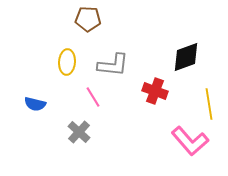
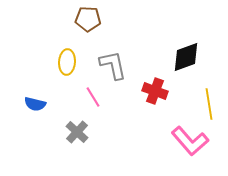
gray L-shape: rotated 108 degrees counterclockwise
gray cross: moved 2 px left
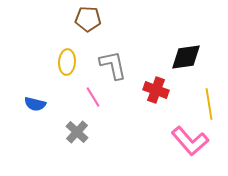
black diamond: rotated 12 degrees clockwise
red cross: moved 1 px right, 1 px up
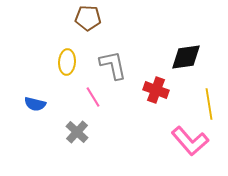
brown pentagon: moved 1 px up
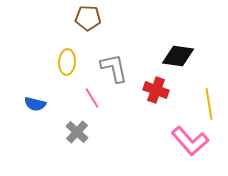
black diamond: moved 8 px left, 1 px up; rotated 16 degrees clockwise
gray L-shape: moved 1 px right, 3 px down
pink line: moved 1 px left, 1 px down
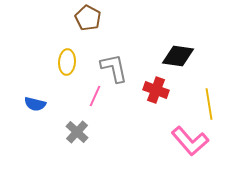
brown pentagon: rotated 25 degrees clockwise
pink line: moved 3 px right, 2 px up; rotated 55 degrees clockwise
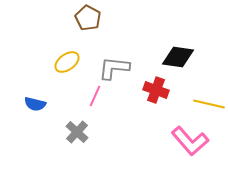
black diamond: moved 1 px down
yellow ellipse: rotated 50 degrees clockwise
gray L-shape: rotated 72 degrees counterclockwise
yellow line: rotated 68 degrees counterclockwise
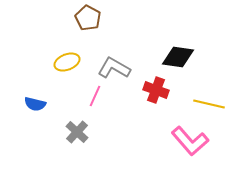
yellow ellipse: rotated 15 degrees clockwise
gray L-shape: rotated 24 degrees clockwise
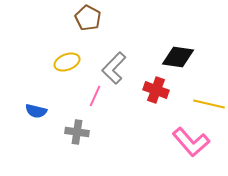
gray L-shape: rotated 76 degrees counterclockwise
blue semicircle: moved 1 px right, 7 px down
gray cross: rotated 35 degrees counterclockwise
pink L-shape: moved 1 px right, 1 px down
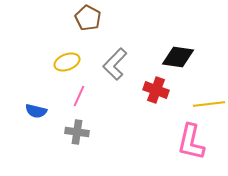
gray L-shape: moved 1 px right, 4 px up
pink line: moved 16 px left
yellow line: rotated 20 degrees counterclockwise
pink L-shape: rotated 54 degrees clockwise
